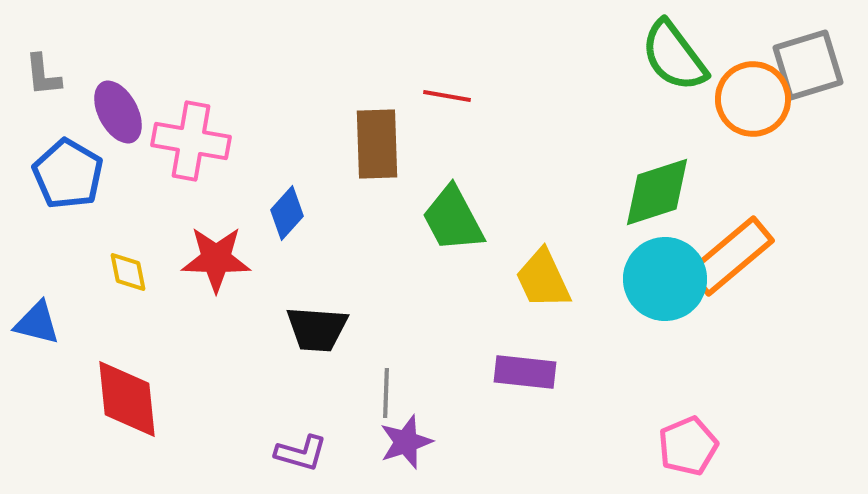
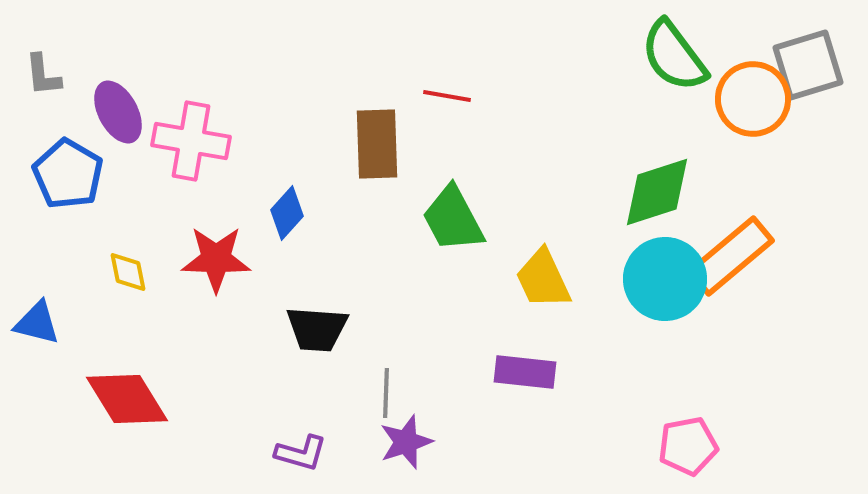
red diamond: rotated 26 degrees counterclockwise
pink pentagon: rotated 12 degrees clockwise
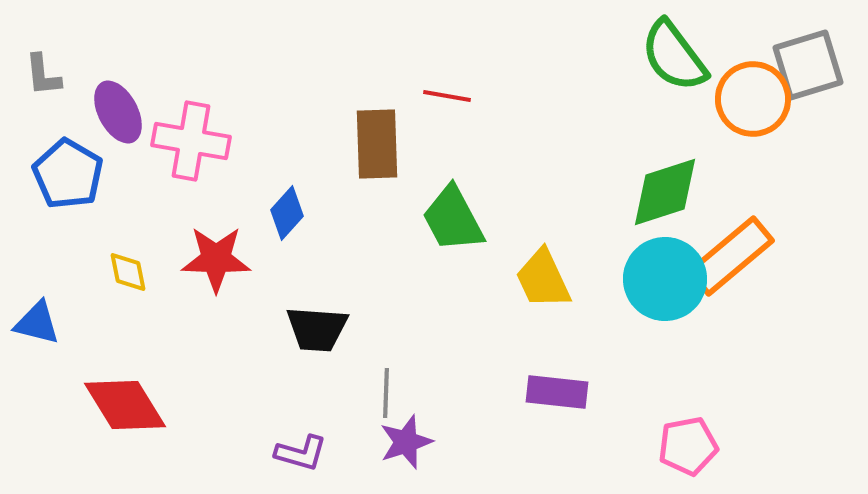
green diamond: moved 8 px right
purple rectangle: moved 32 px right, 20 px down
red diamond: moved 2 px left, 6 px down
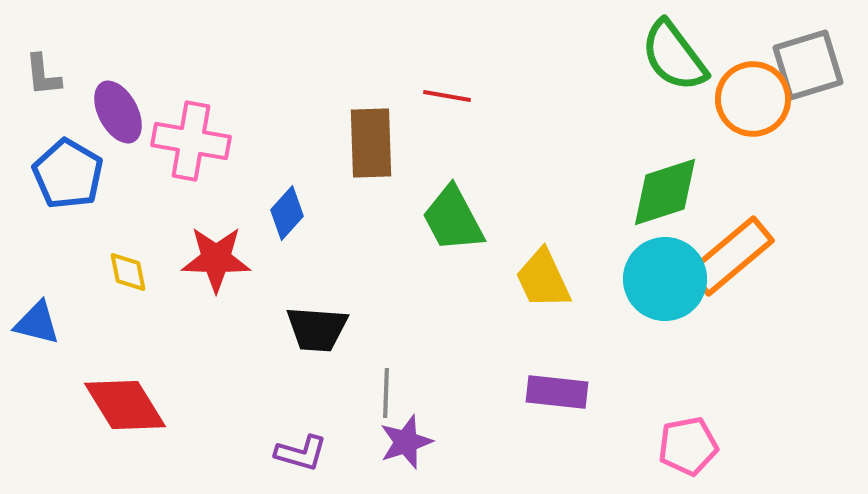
brown rectangle: moved 6 px left, 1 px up
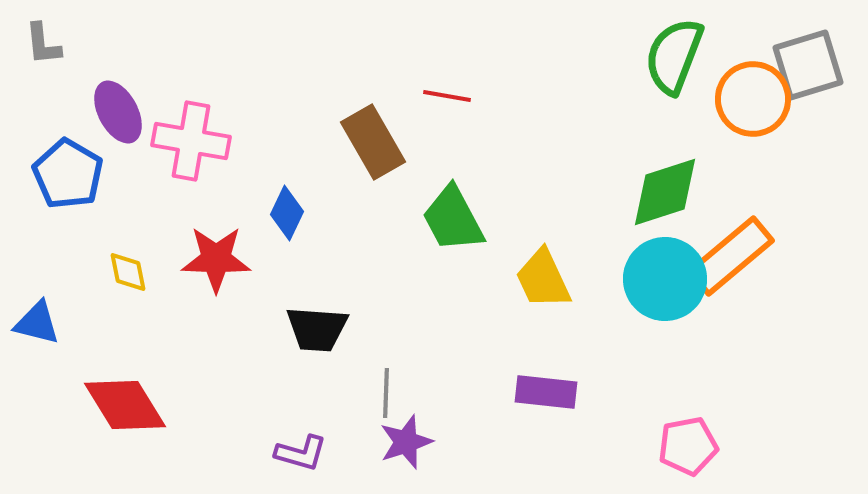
green semicircle: rotated 58 degrees clockwise
gray L-shape: moved 31 px up
brown rectangle: moved 2 px right, 1 px up; rotated 28 degrees counterclockwise
blue diamond: rotated 16 degrees counterclockwise
purple rectangle: moved 11 px left
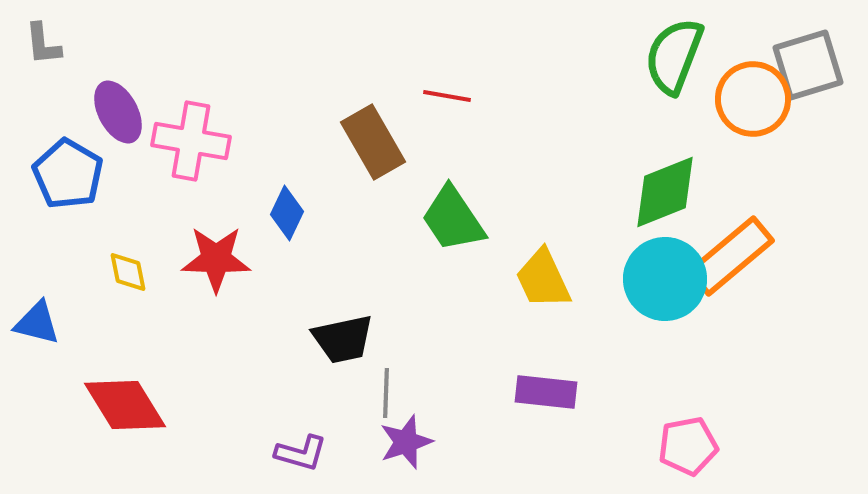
green diamond: rotated 4 degrees counterclockwise
green trapezoid: rotated 6 degrees counterclockwise
black trapezoid: moved 26 px right, 10 px down; rotated 16 degrees counterclockwise
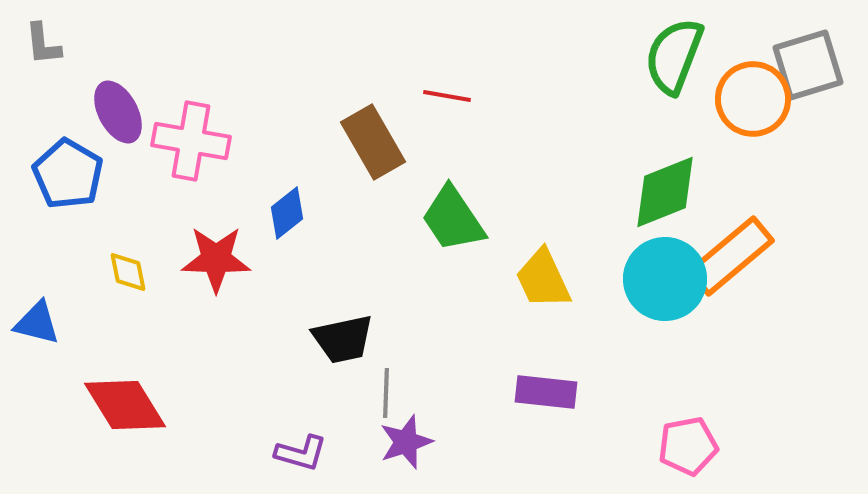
blue diamond: rotated 26 degrees clockwise
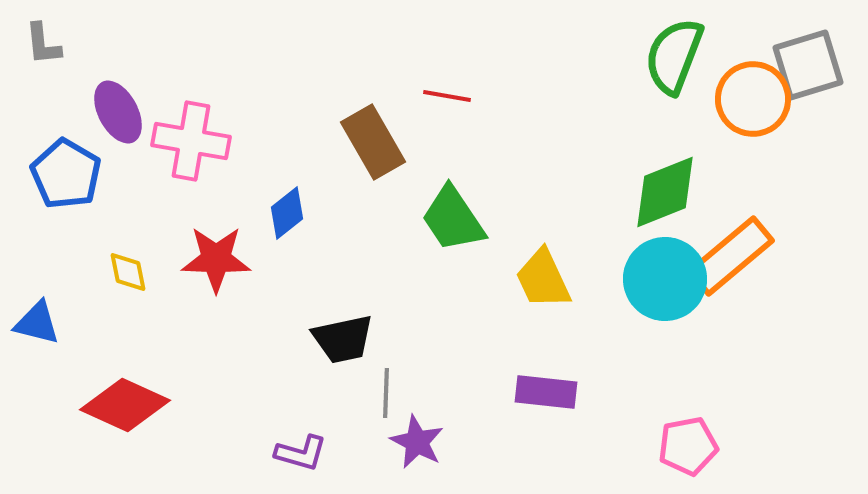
blue pentagon: moved 2 px left
red diamond: rotated 34 degrees counterclockwise
purple star: moved 11 px right; rotated 26 degrees counterclockwise
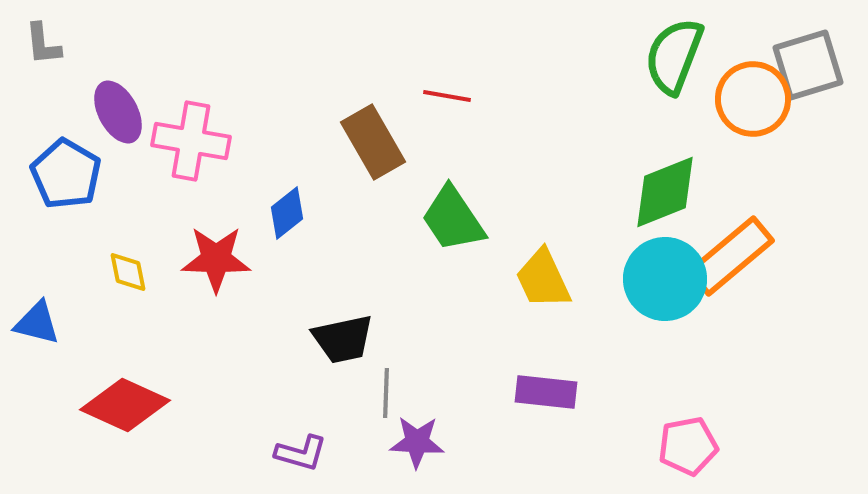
purple star: rotated 24 degrees counterclockwise
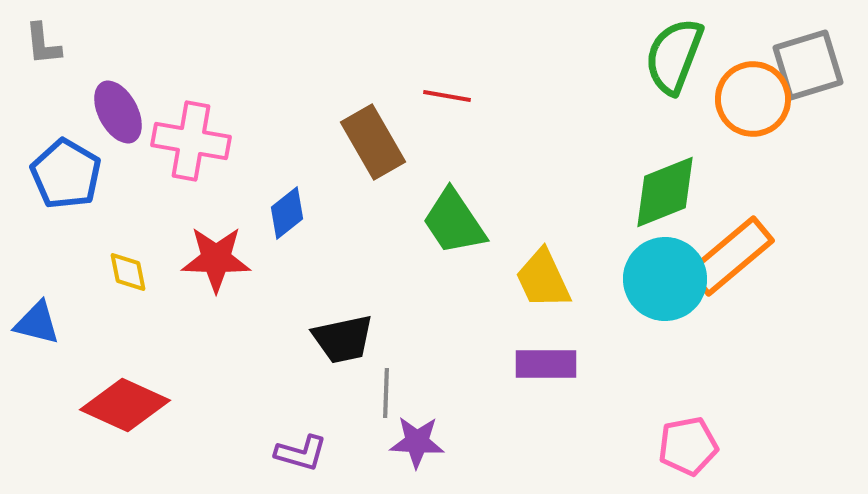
green trapezoid: moved 1 px right, 3 px down
purple rectangle: moved 28 px up; rotated 6 degrees counterclockwise
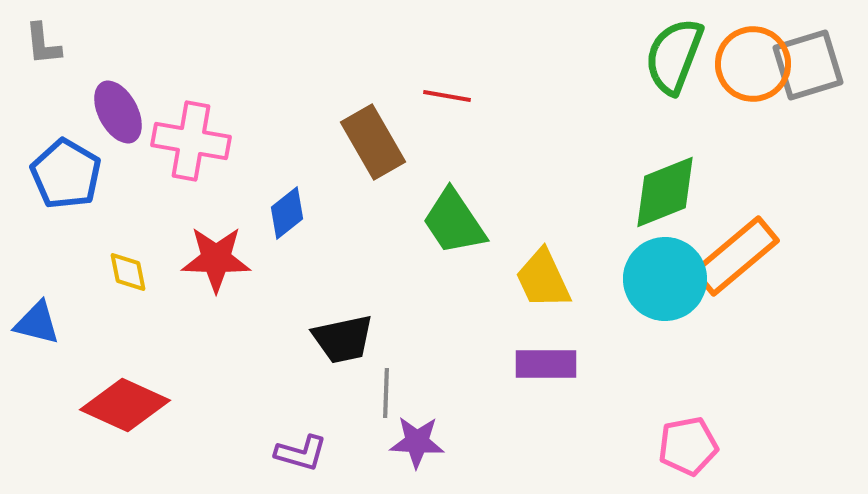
orange circle: moved 35 px up
orange rectangle: moved 5 px right
